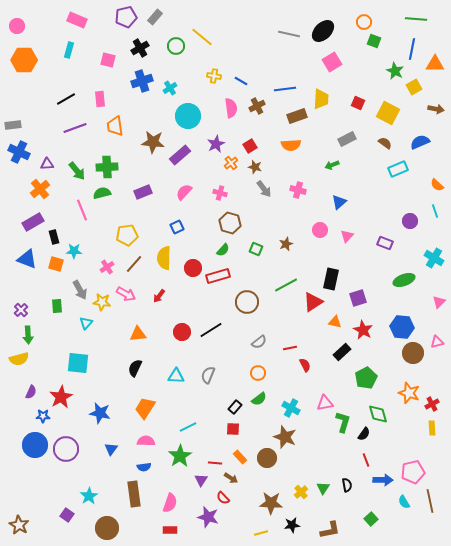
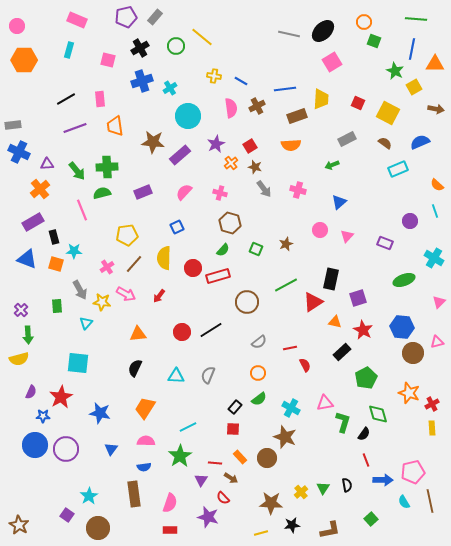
brown circle at (107, 528): moved 9 px left
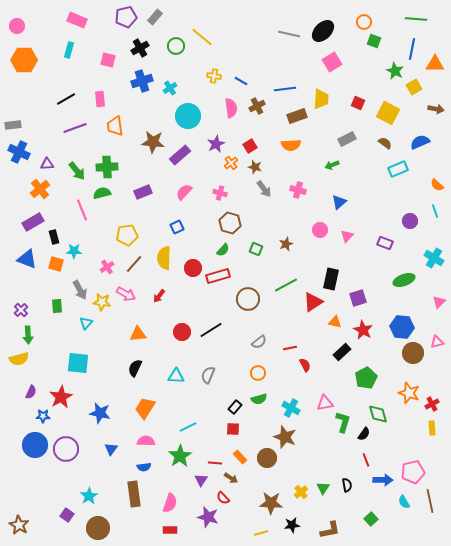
brown circle at (247, 302): moved 1 px right, 3 px up
green semicircle at (259, 399): rotated 21 degrees clockwise
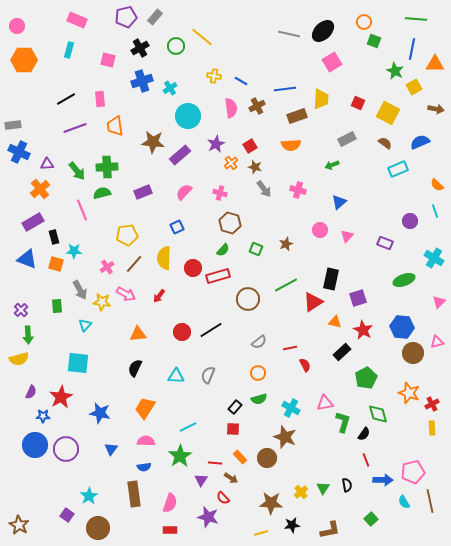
cyan triangle at (86, 323): moved 1 px left, 2 px down
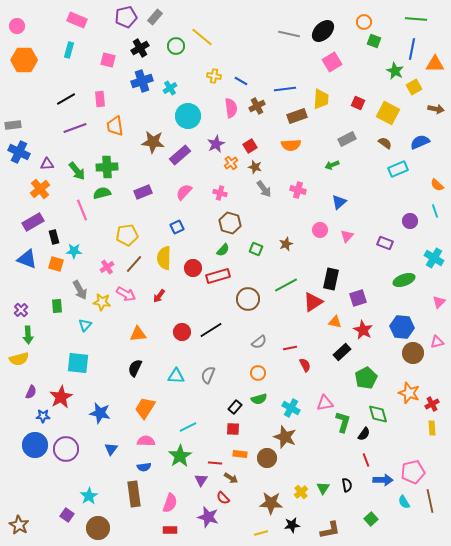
orange rectangle at (240, 457): moved 3 px up; rotated 40 degrees counterclockwise
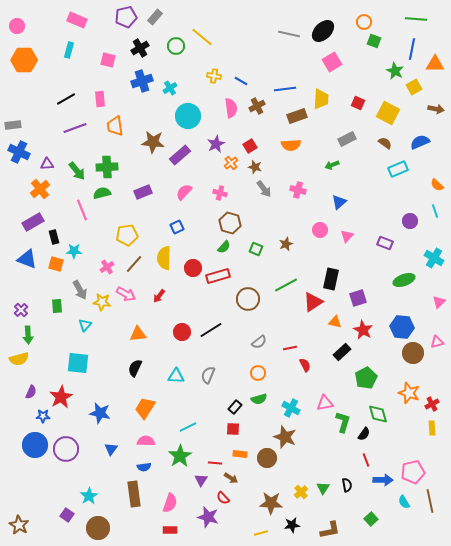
green semicircle at (223, 250): moved 1 px right, 3 px up
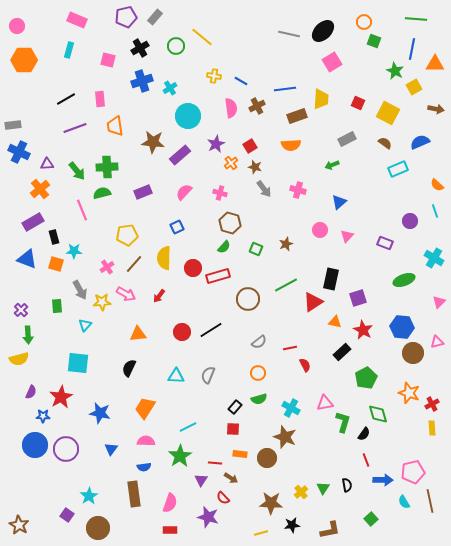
yellow star at (102, 302): rotated 12 degrees counterclockwise
black semicircle at (135, 368): moved 6 px left
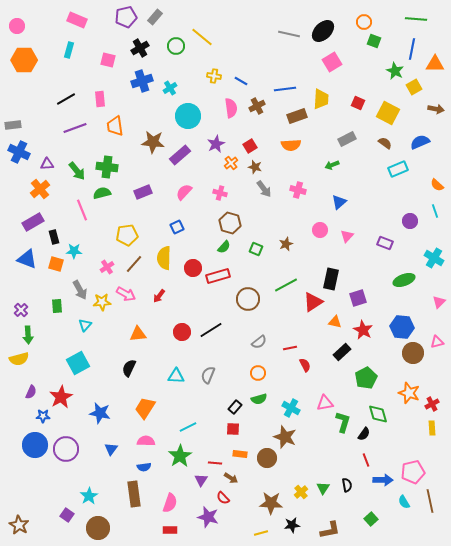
green cross at (107, 167): rotated 10 degrees clockwise
cyan square at (78, 363): rotated 35 degrees counterclockwise
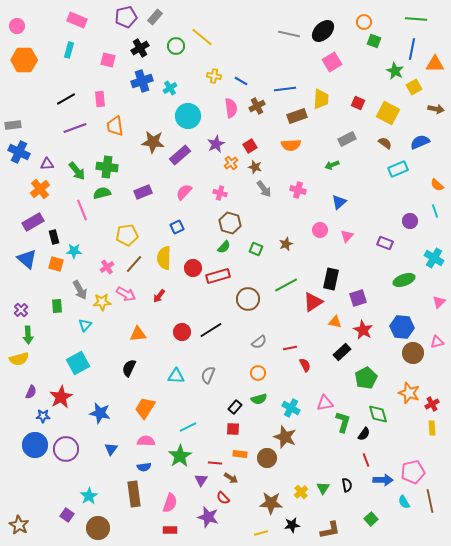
blue triangle at (27, 259): rotated 20 degrees clockwise
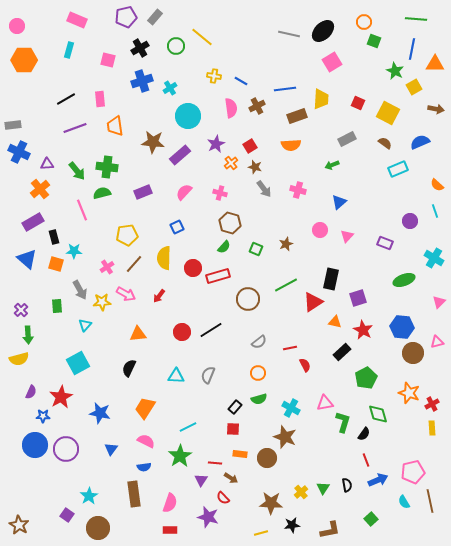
pink semicircle at (146, 441): rotated 24 degrees clockwise
blue arrow at (383, 480): moved 5 px left; rotated 24 degrees counterclockwise
